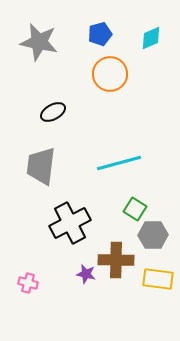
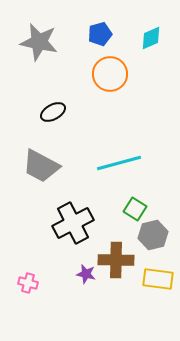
gray trapezoid: rotated 69 degrees counterclockwise
black cross: moved 3 px right
gray hexagon: rotated 12 degrees counterclockwise
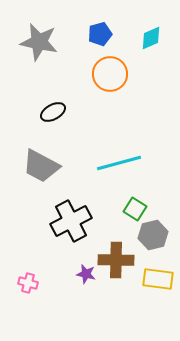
black cross: moved 2 px left, 2 px up
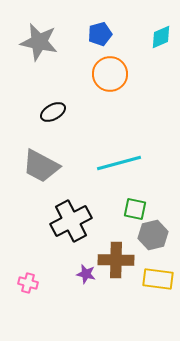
cyan diamond: moved 10 px right, 1 px up
green square: rotated 20 degrees counterclockwise
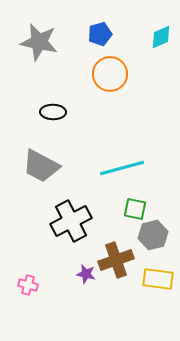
black ellipse: rotated 30 degrees clockwise
cyan line: moved 3 px right, 5 px down
brown cross: rotated 20 degrees counterclockwise
pink cross: moved 2 px down
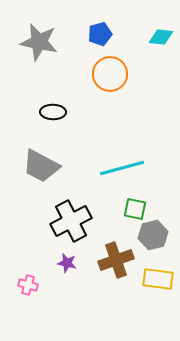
cyan diamond: rotated 30 degrees clockwise
purple star: moved 19 px left, 11 px up
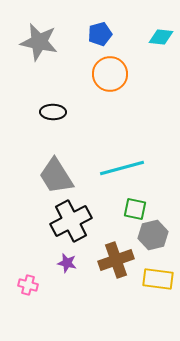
gray trapezoid: moved 15 px right, 10 px down; rotated 30 degrees clockwise
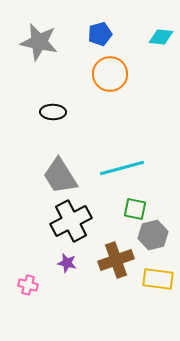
gray trapezoid: moved 4 px right
